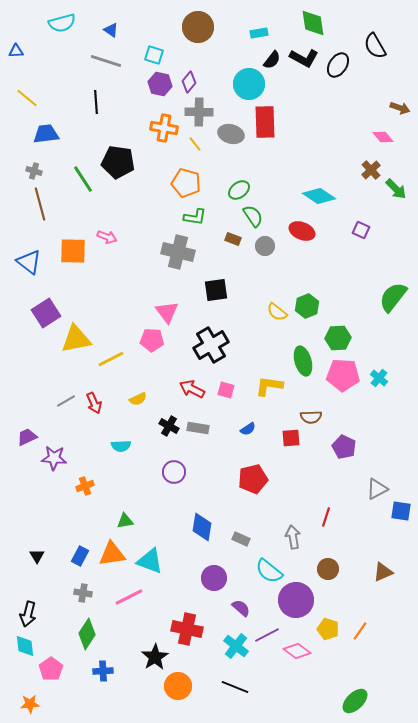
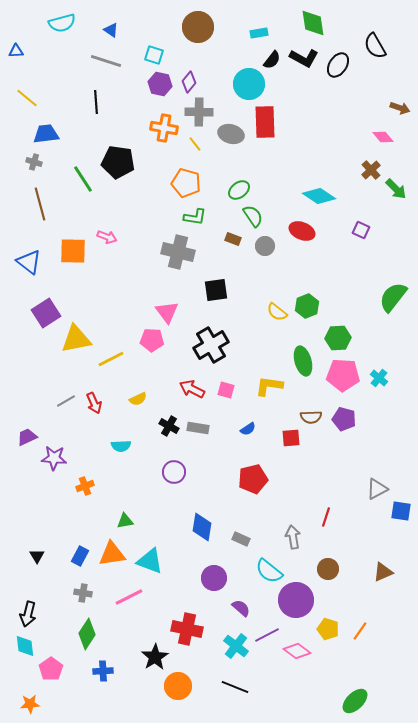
gray cross at (34, 171): moved 9 px up
purple pentagon at (344, 447): moved 28 px up; rotated 10 degrees counterclockwise
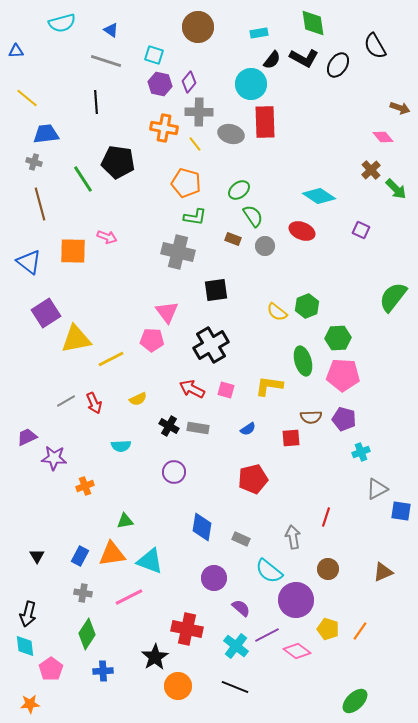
cyan circle at (249, 84): moved 2 px right
cyan cross at (379, 378): moved 18 px left, 74 px down; rotated 30 degrees clockwise
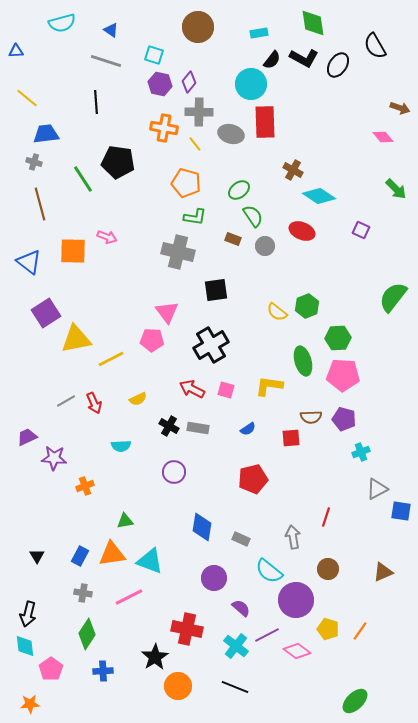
brown cross at (371, 170): moved 78 px left; rotated 18 degrees counterclockwise
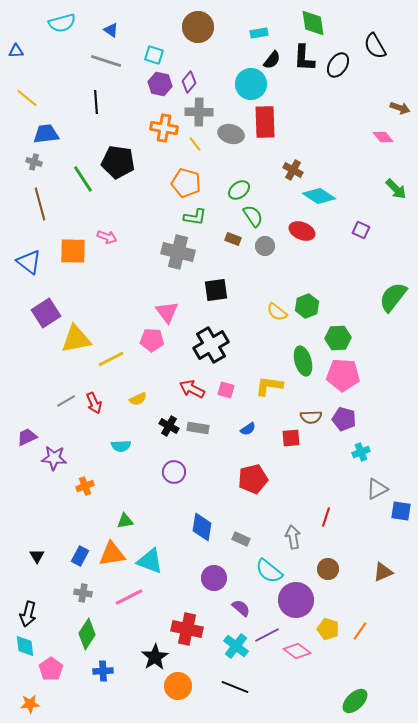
black L-shape at (304, 58): rotated 64 degrees clockwise
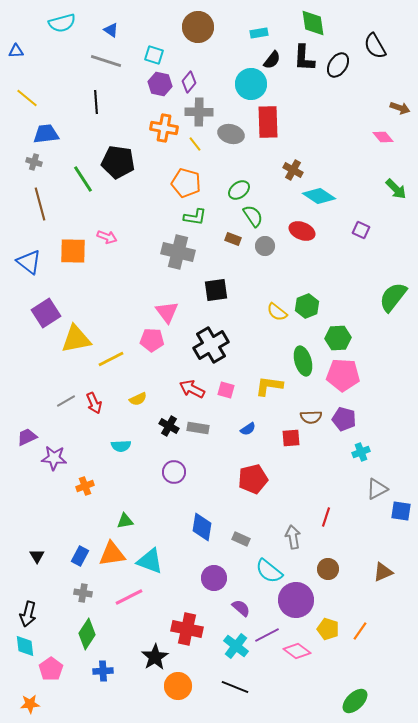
red rectangle at (265, 122): moved 3 px right
